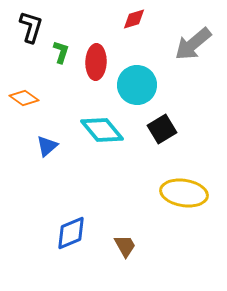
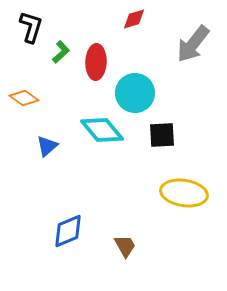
gray arrow: rotated 12 degrees counterclockwise
green L-shape: rotated 30 degrees clockwise
cyan circle: moved 2 px left, 8 px down
black square: moved 6 px down; rotated 28 degrees clockwise
blue diamond: moved 3 px left, 2 px up
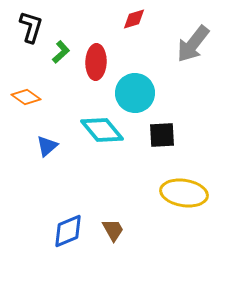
orange diamond: moved 2 px right, 1 px up
brown trapezoid: moved 12 px left, 16 px up
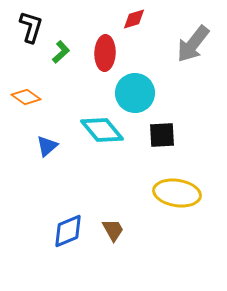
red ellipse: moved 9 px right, 9 px up
yellow ellipse: moved 7 px left
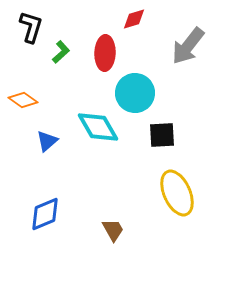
gray arrow: moved 5 px left, 2 px down
orange diamond: moved 3 px left, 3 px down
cyan diamond: moved 4 px left, 3 px up; rotated 9 degrees clockwise
blue triangle: moved 5 px up
yellow ellipse: rotated 57 degrees clockwise
blue diamond: moved 23 px left, 17 px up
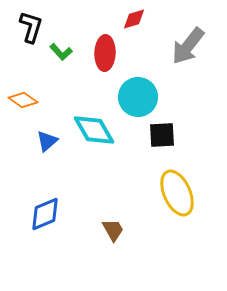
green L-shape: rotated 90 degrees clockwise
cyan circle: moved 3 px right, 4 px down
cyan diamond: moved 4 px left, 3 px down
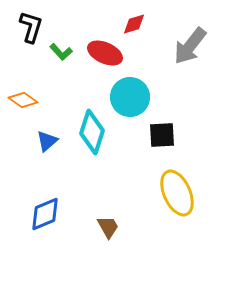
red diamond: moved 5 px down
gray arrow: moved 2 px right
red ellipse: rotated 68 degrees counterclockwise
cyan circle: moved 8 px left
cyan diamond: moved 2 px left, 2 px down; rotated 48 degrees clockwise
brown trapezoid: moved 5 px left, 3 px up
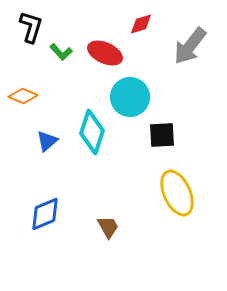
red diamond: moved 7 px right
orange diamond: moved 4 px up; rotated 12 degrees counterclockwise
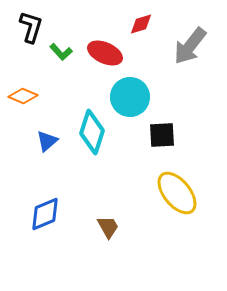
yellow ellipse: rotated 15 degrees counterclockwise
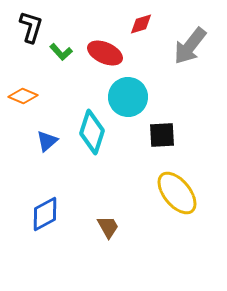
cyan circle: moved 2 px left
blue diamond: rotated 6 degrees counterclockwise
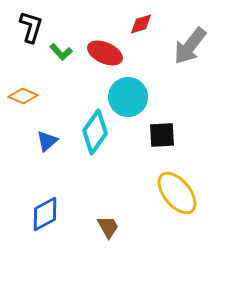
cyan diamond: moved 3 px right; rotated 18 degrees clockwise
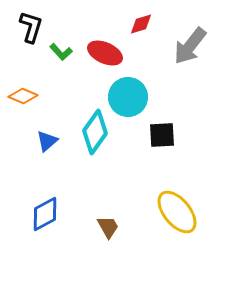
yellow ellipse: moved 19 px down
